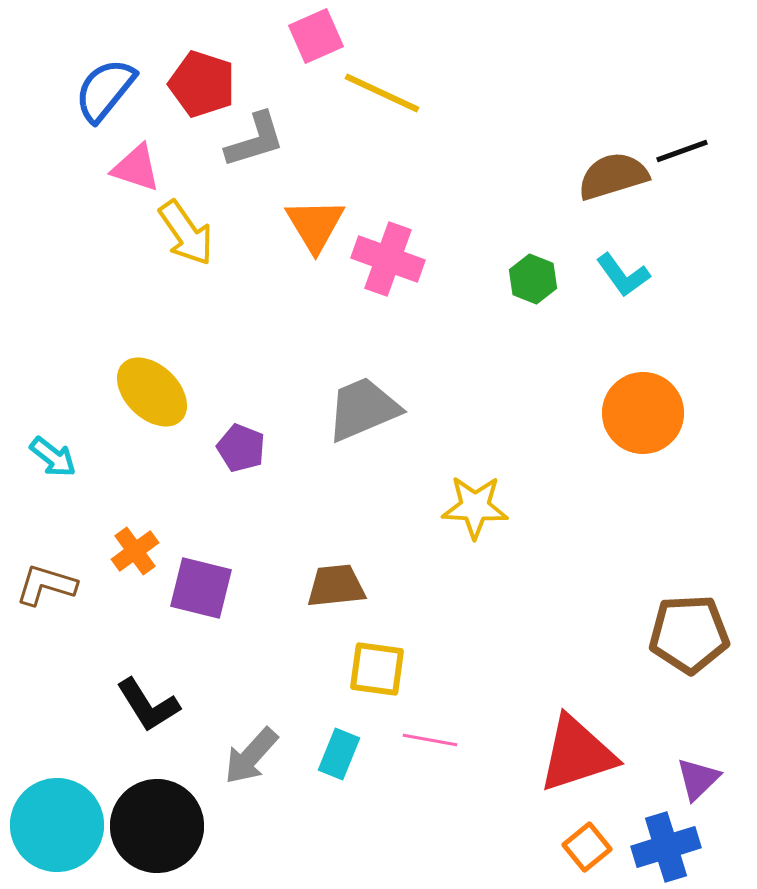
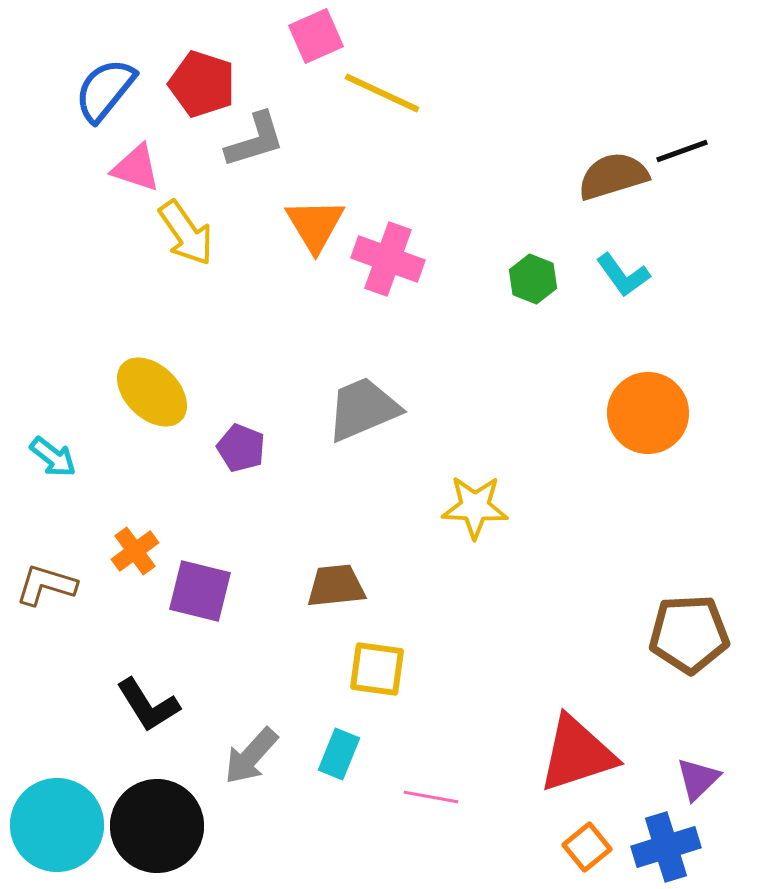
orange circle: moved 5 px right
purple square: moved 1 px left, 3 px down
pink line: moved 1 px right, 57 px down
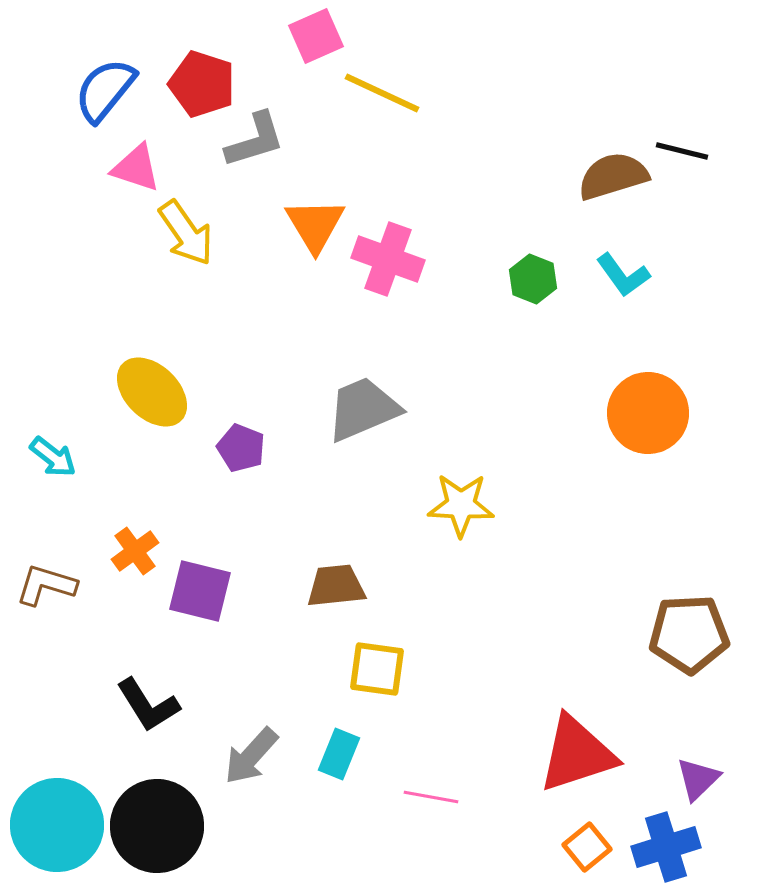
black line: rotated 34 degrees clockwise
yellow star: moved 14 px left, 2 px up
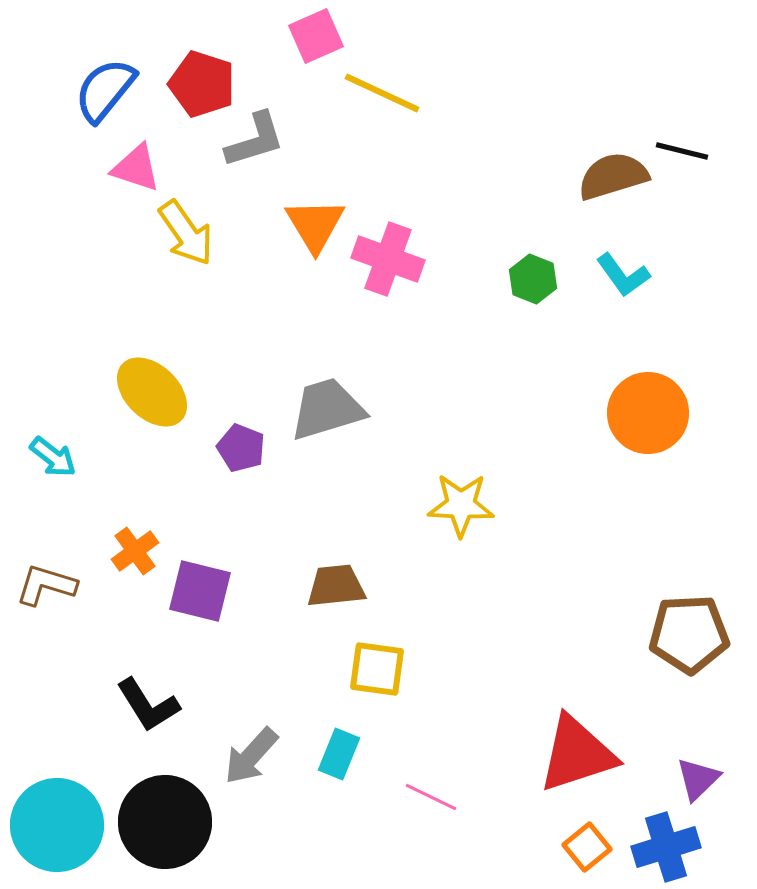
gray trapezoid: moved 36 px left; rotated 6 degrees clockwise
pink line: rotated 16 degrees clockwise
black circle: moved 8 px right, 4 px up
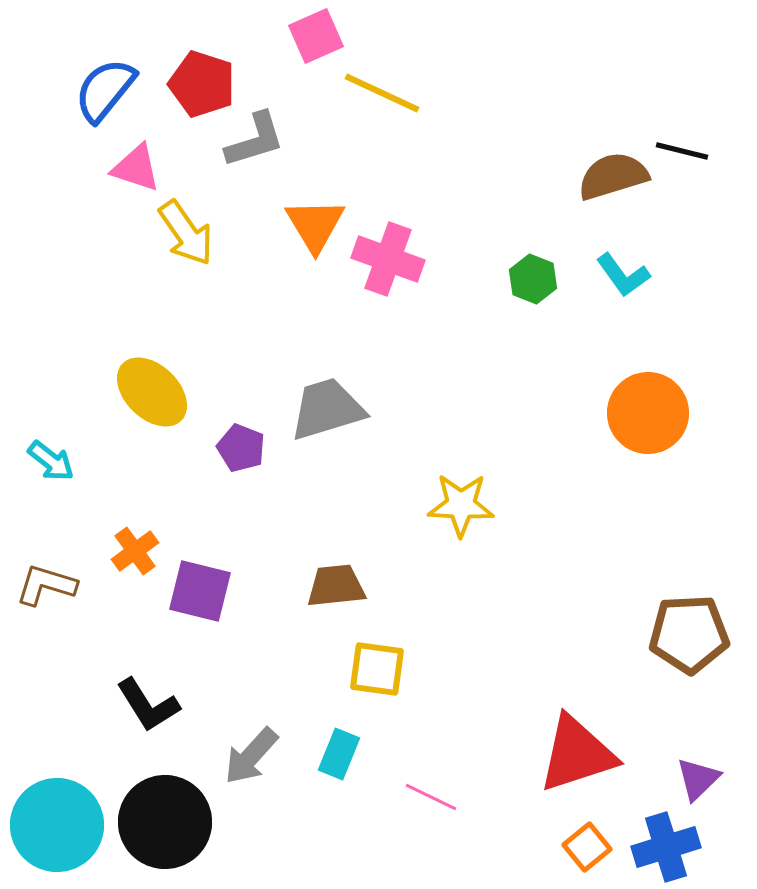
cyan arrow: moved 2 px left, 4 px down
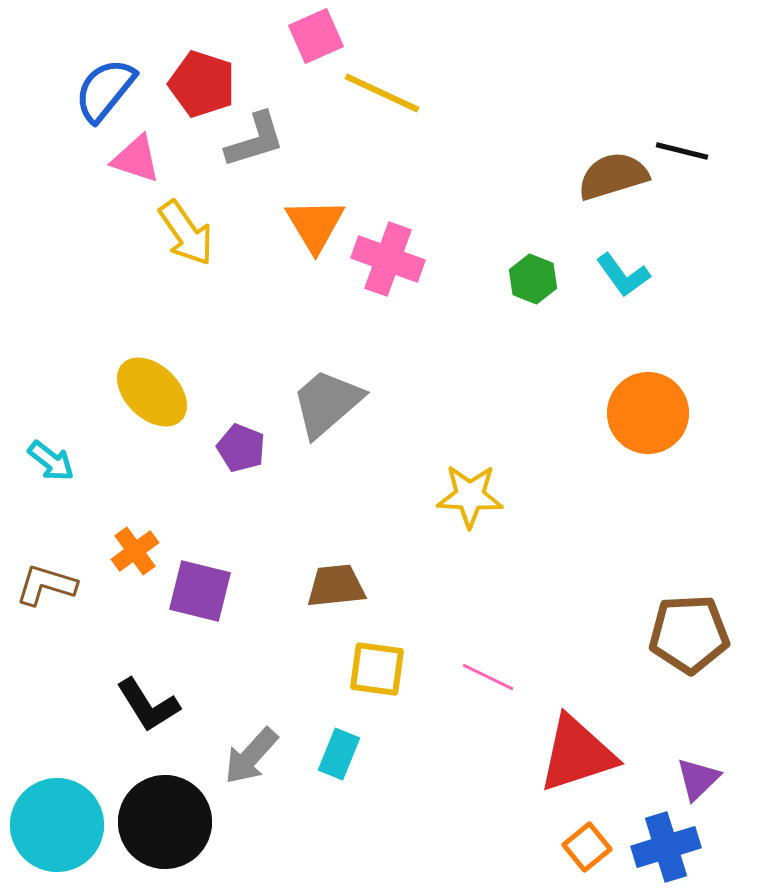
pink triangle: moved 9 px up
gray trapezoid: moved 6 px up; rotated 24 degrees counterclockwise
yellow star: moved 9 px right, 9 px up
pink line: moved 57 px right, 120 px up
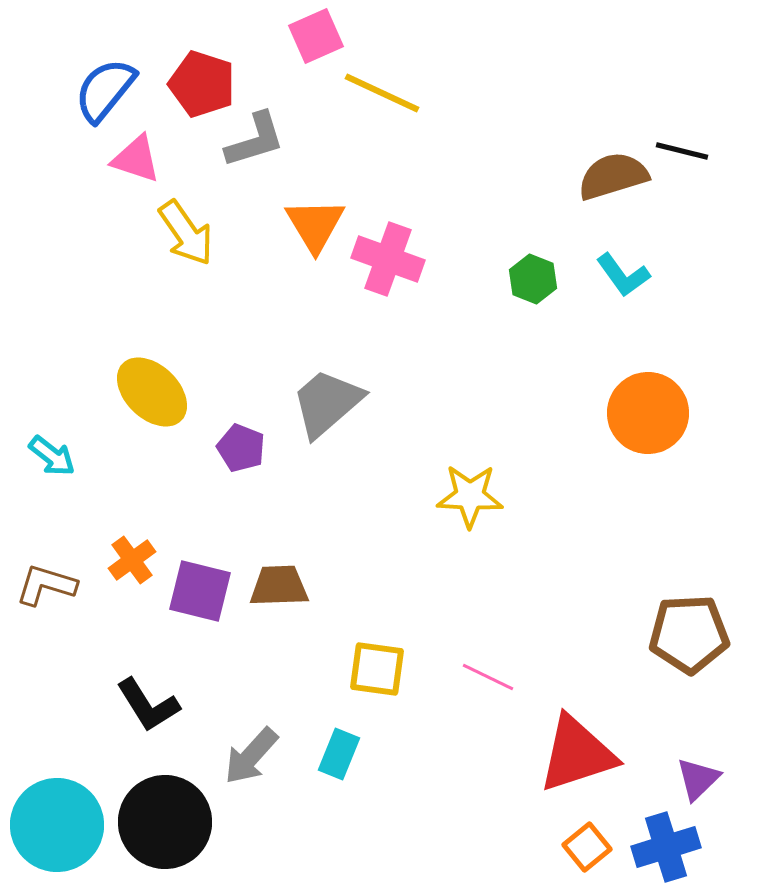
cyan arrow: moved 1 px right, 5 px up
orange cross: moved 3 px left, 9 px down
brown trapezoid: moved 57 px left; rotated 4 degrees clockwise
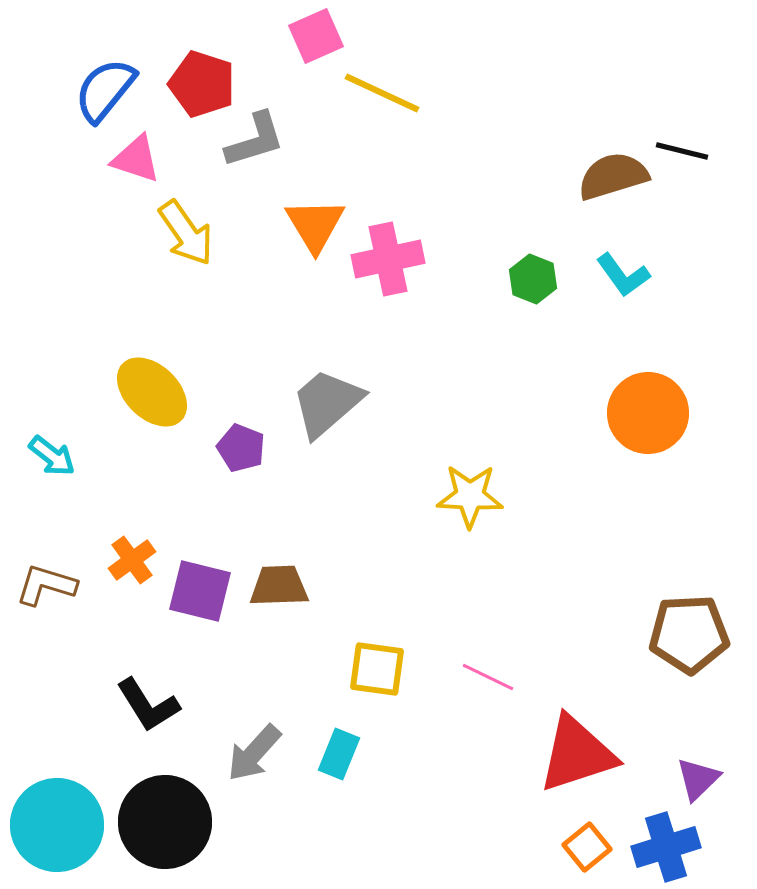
pink cross: rotated 32 degrees counterclockwise
gray arrow: moved 3 px right, 3 px up
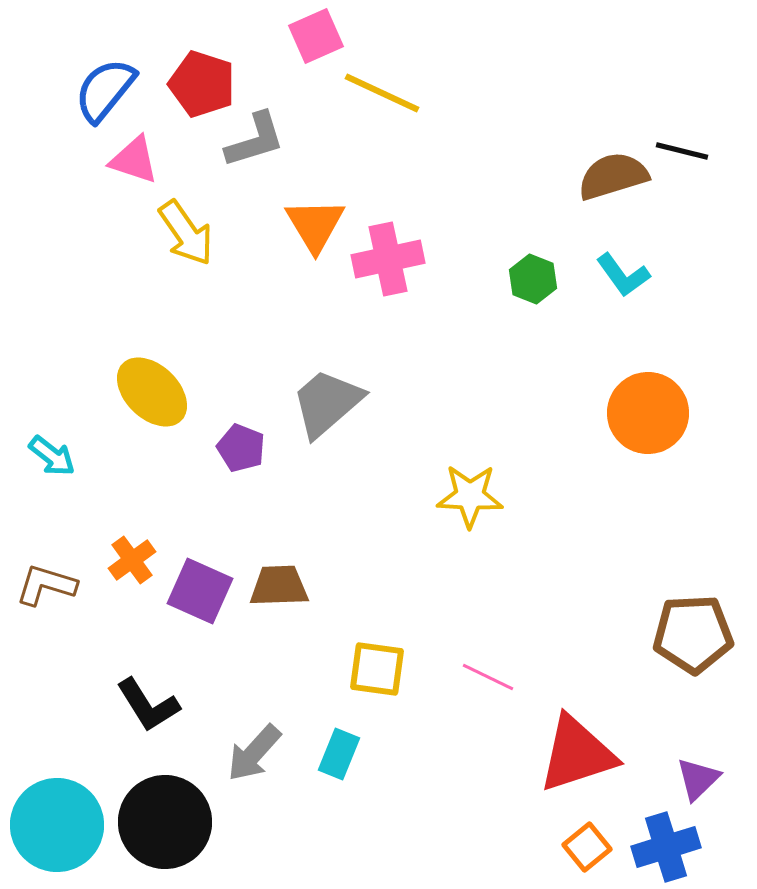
pink triangle: moved 2 px left, 1 px down
purple square: rotated 10 degrees clockwise
brown pentagon: moved 4 px right
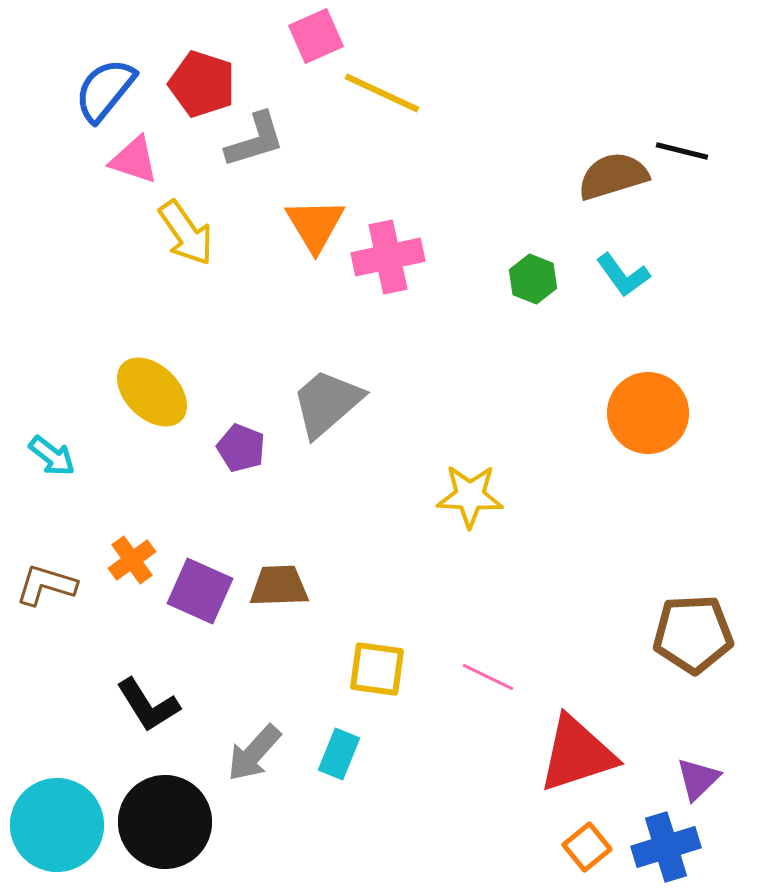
pink cross: moved 2 px up
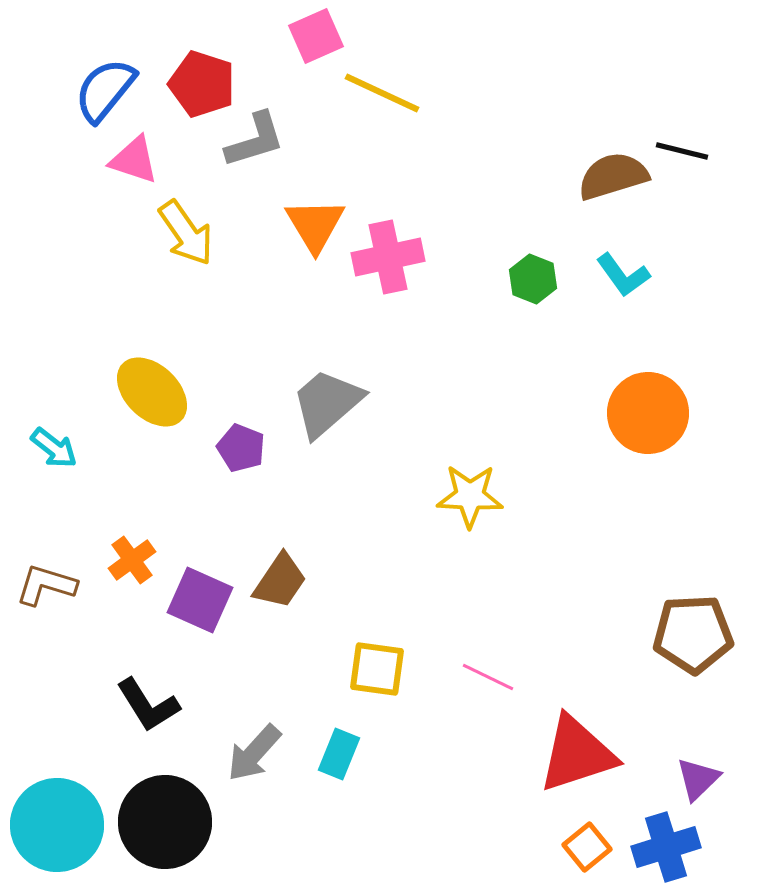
cyan arrow: moved 2 px right, 8 px up
brown trapezoid: moved 1 px right, 5 px up; rotated 126 degrees clockwise
purple square: moved 9 px down
